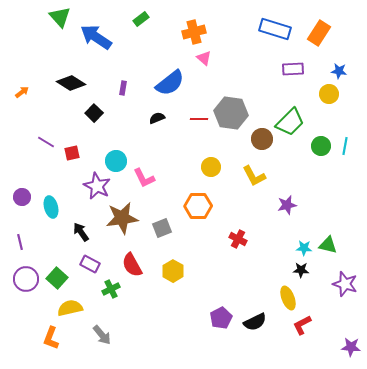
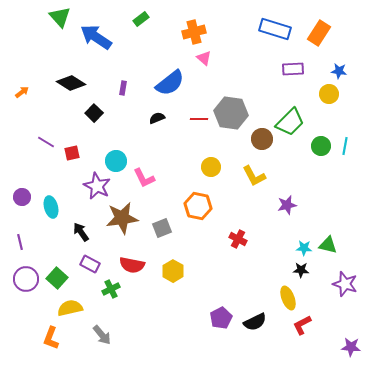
orange hexagon at (198, 206): rotated 12 degrees clockwise
red semicircle at (132, 265): rotated 50 degrees counterclockwise
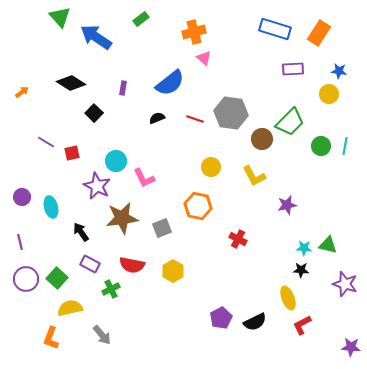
red line at (199, 119): moved 4 px left; rotated 18 degrees clockwise
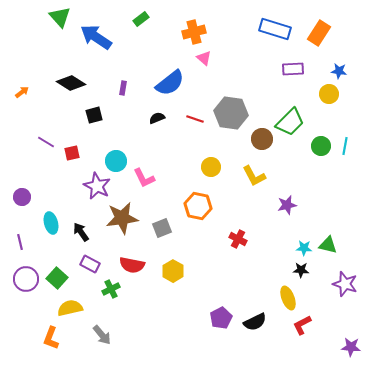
black square at (94, 113): moved 2 px down; rotated 30 degrees clockwise
cyan ellipse at (51, 207): moved 16 px down
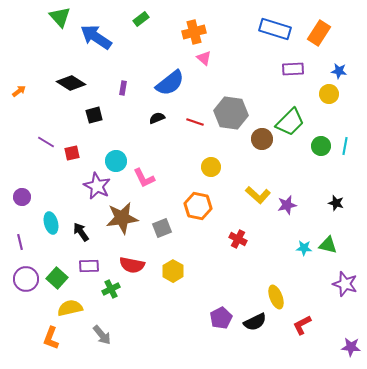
orange arrow at (22, 92): moved 3 px left, 1 px up
red line at (195, 119): moved 3 px down
yellow L-shape at (254, 176): moved 4 px right, 19 px down; rotated 20 degrees counterclockwise
purple rectangle at (90, 264): moved 1 px left, 2 px down; rotated 30 degrees counterclockwise
black star at (301, 270): moved 35 px right, 67 px up; rotated 14 degrees clockwise
yellow ellipse at (288, 298): moved 12 px left, 1 px up
